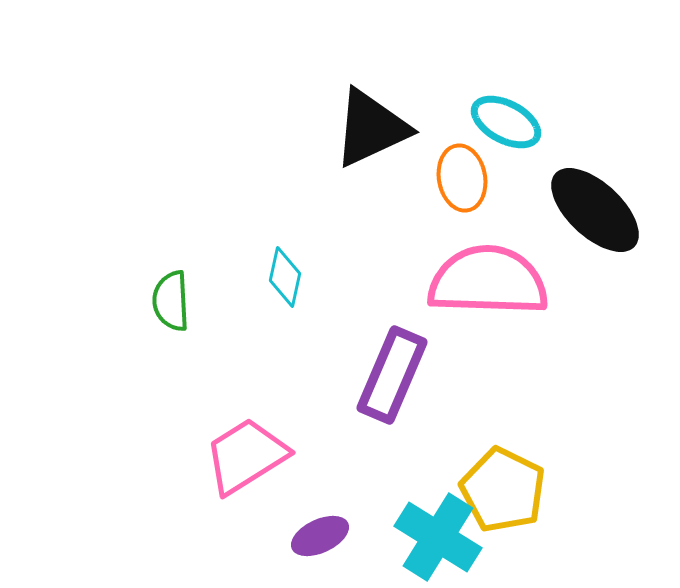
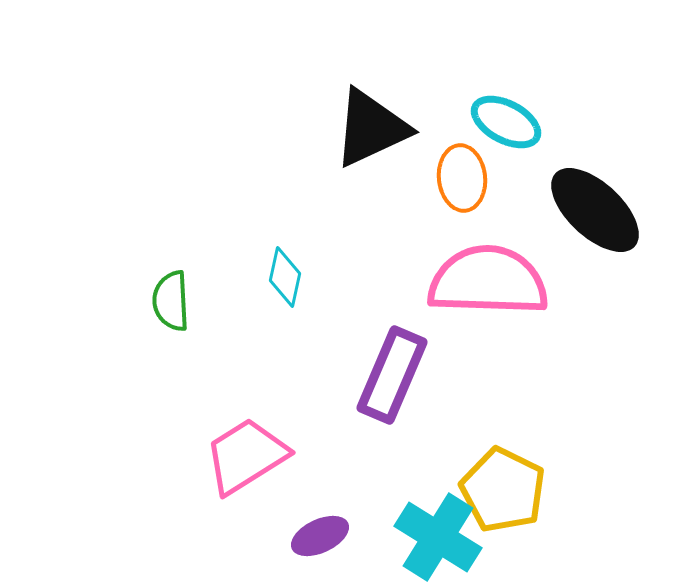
orange ellipse: rotated 4 degrees clockwise
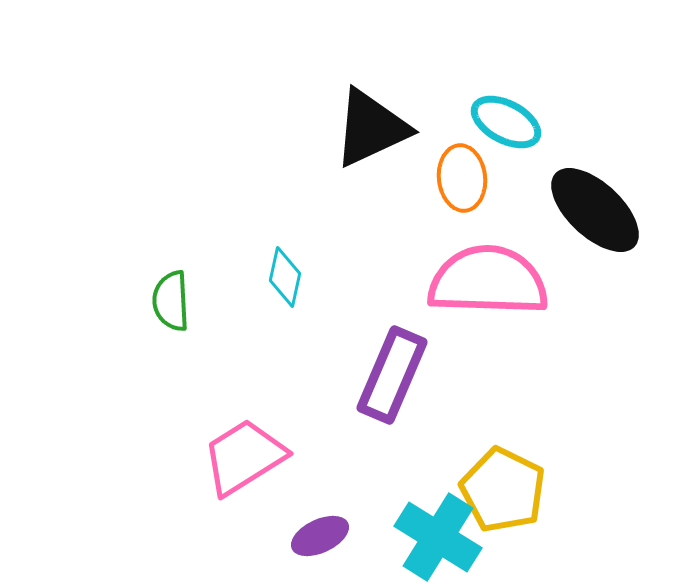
pink trapezoid: moved 2 px left, 1 px down
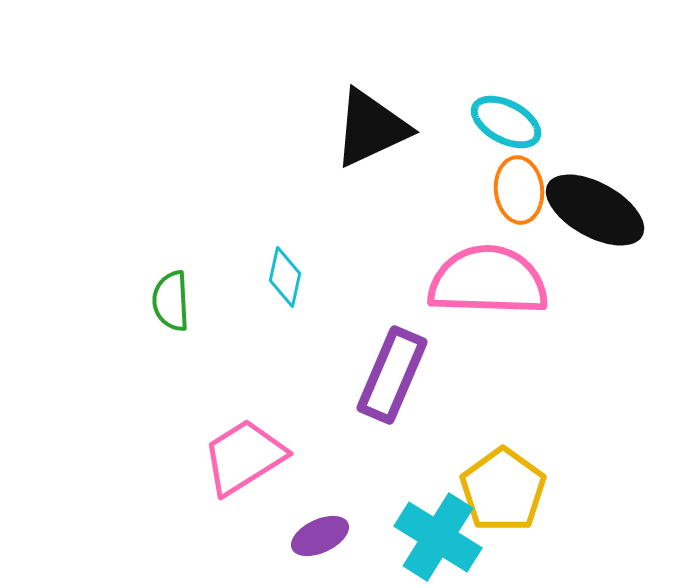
orange ellipse: moved 57 px right, 12 px down
black ellipse: rotated 14 degrees counterclockwise
yellow pentagon: rotated 10 degrees clockwise
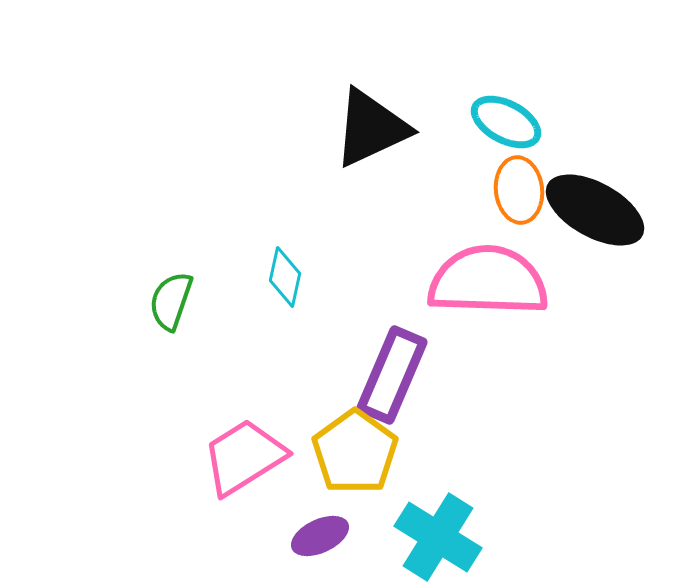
green semicircle: rotated 22 degrees clockwise
yellow pentagon: moved 148 px left, 38 px up
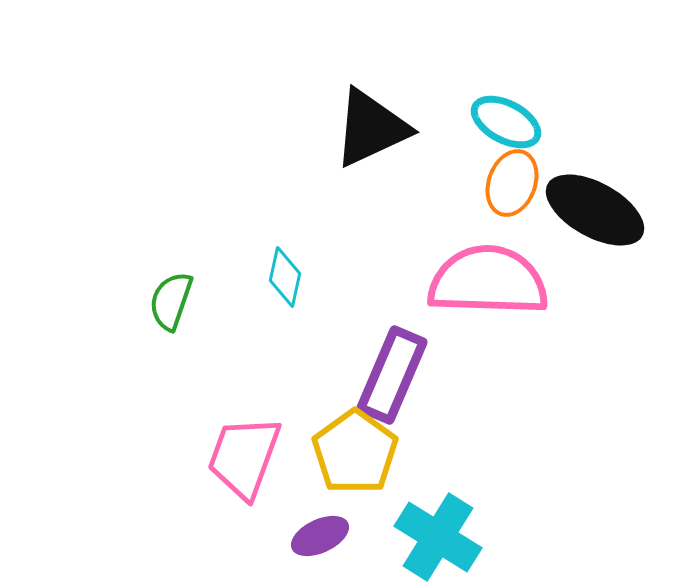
orange ellipse: moved 7 px left, 7 px up; rotated 26 degrees clockwise
pink trapezoid: rotated 38 degrees counterclockwise
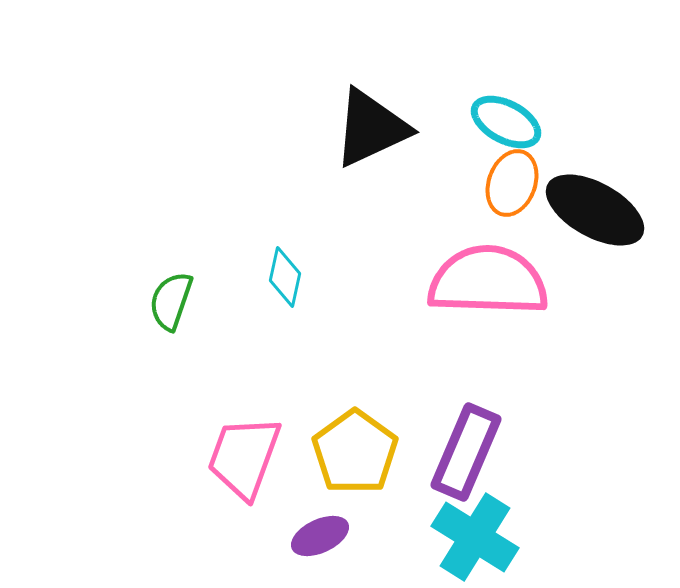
purple rectangle: moved 74 px right, 77 px down
cyan cross: moved 37 px right
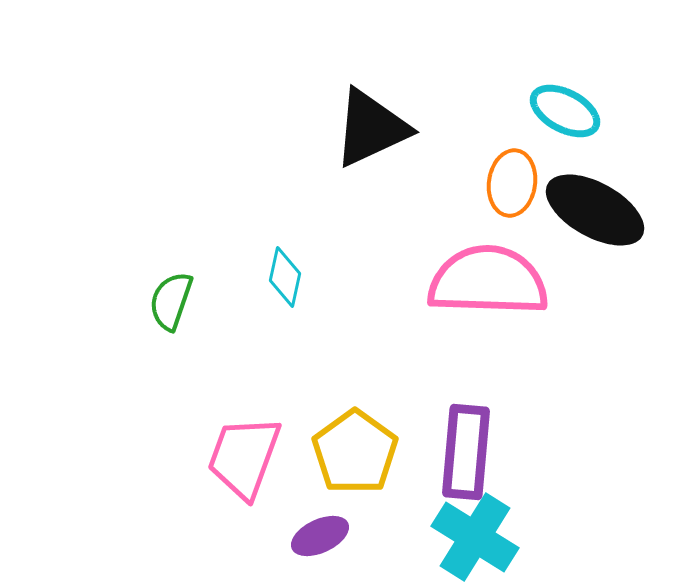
cyan ellipse: moved 59 px right, 11 px up
orange ellipse: rotated 12 degrees counterclockwise
purple rectangle: rotated 18 degrees counterclockwise
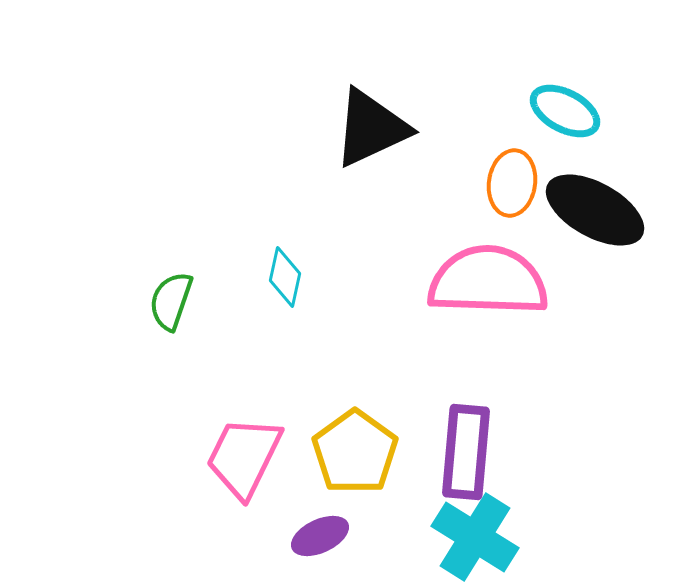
pink trapezoid: rotated 6 degrees clockwise
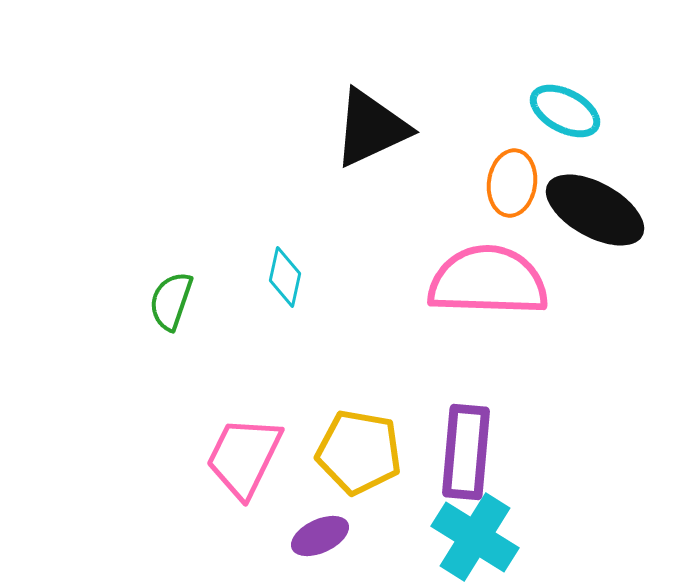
yellow pentagon: moved 4 px right; rotated 26 degrees counterclockwise
